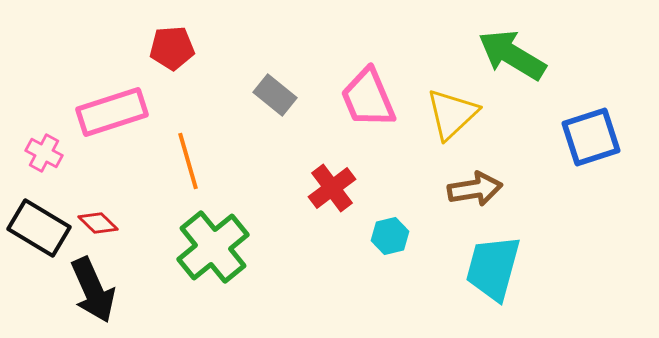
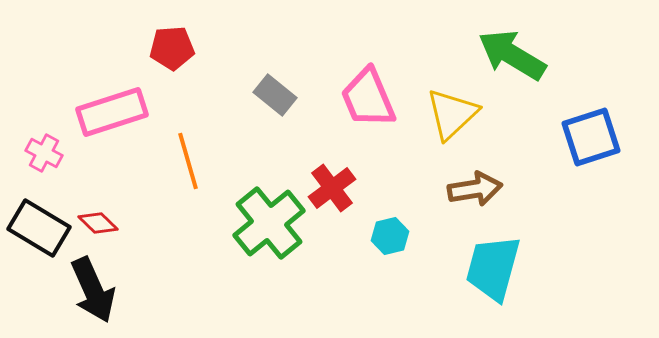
green cross: moved 56 px right, 24 px up
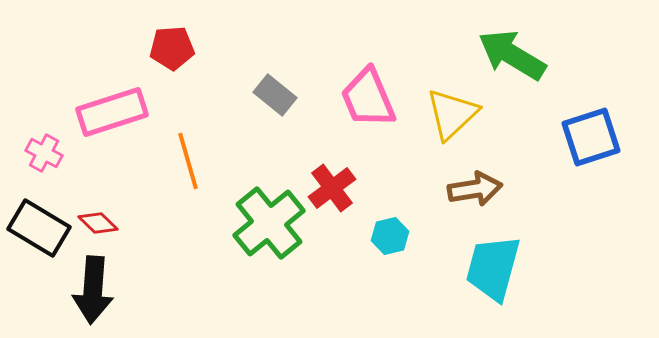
black arrow: rotated 28 degrees clockwise
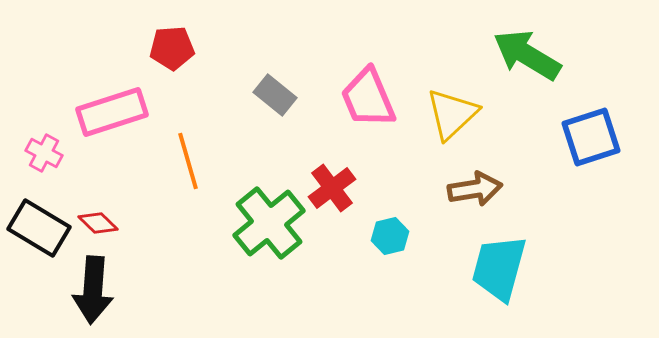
green arrow: moved 15 px right
cyan trapezoid: moved 6 px right
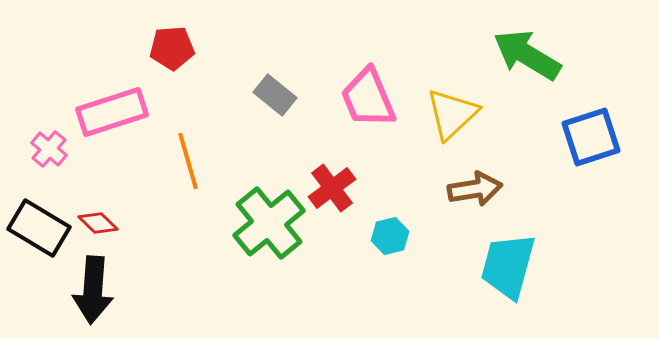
pink cross: moved 5 px right, 4 px up; rotated 12 degrees clockwise
cyan trapezoid: moved 9 px right, 2 px up
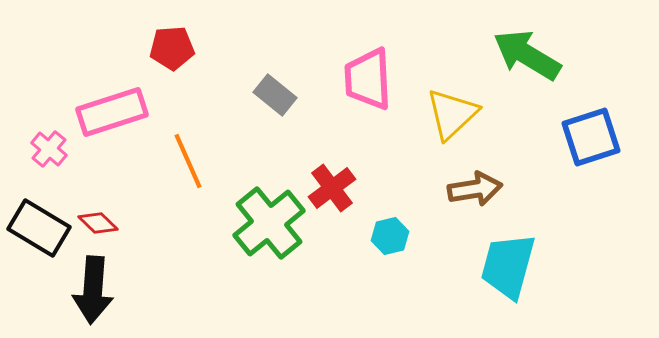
pink trapezoid: moved 19 px up; rotated 20 degrees clockwise
orange line: rotated 8 degrees counterclockwise
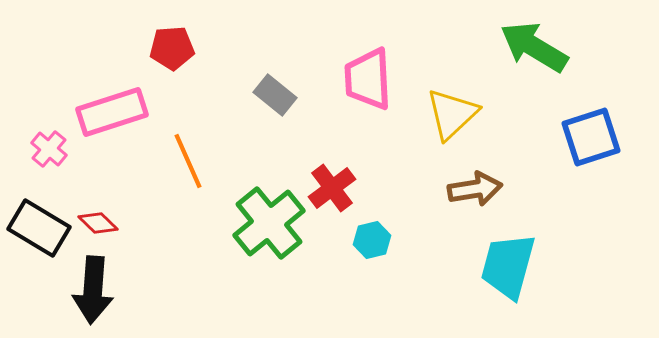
green arrow: moved 7 px right, 8 px up
cyan hexagon: moved 18 px left, 4 px down
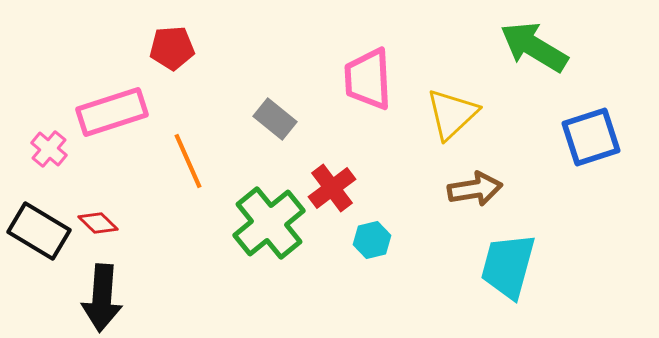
gray rectangle: moved 24 px down
black rectangle: moved 3 px down
black arrow: moved 9 px right, 8 px down
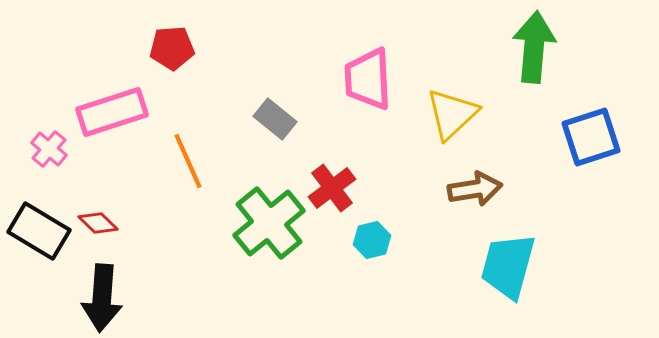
green arrow: rotated 64 degrees clockwise
